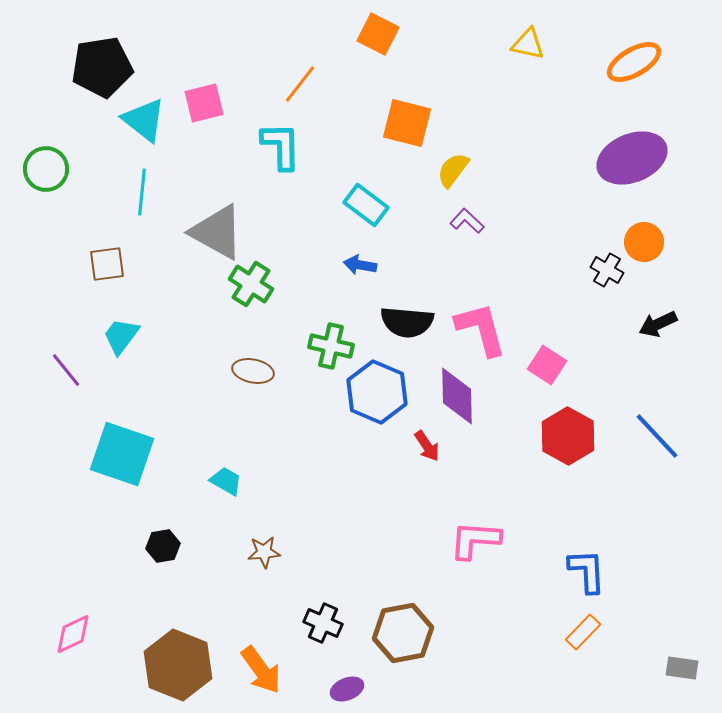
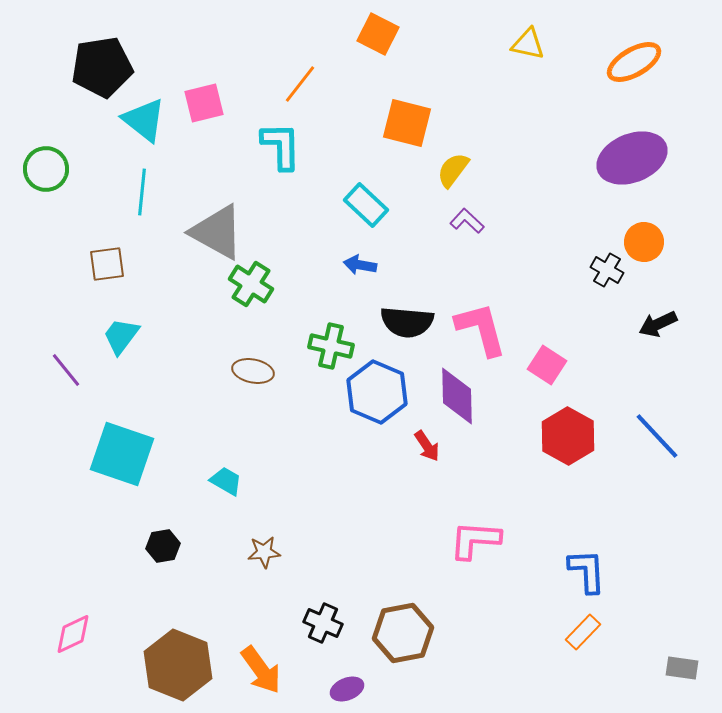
cyan rectangle at (366, 205): rotated 6 degrees clockwise
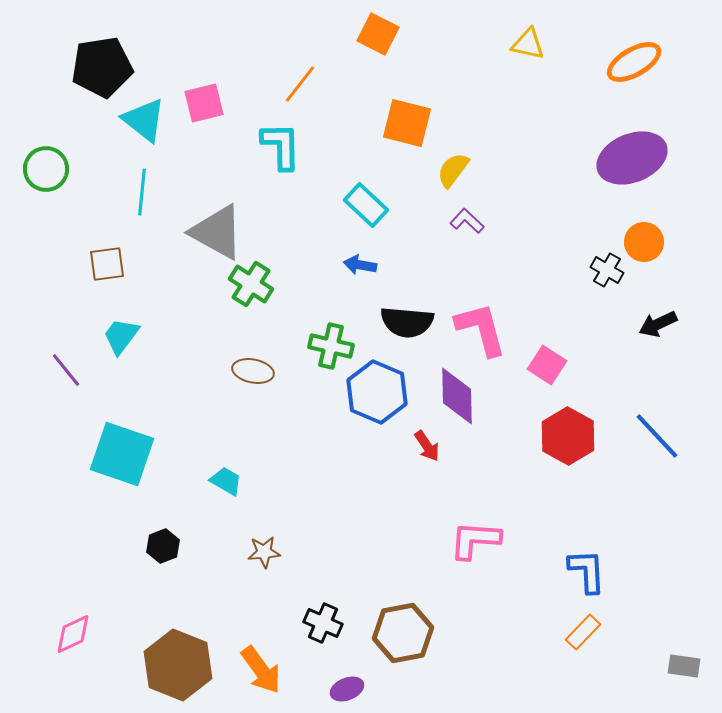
black hexagon at (163, 546): rotated 12 degrees counterclockwise
gray rectangle at (682, 668): moved 2 px right, 2 px up
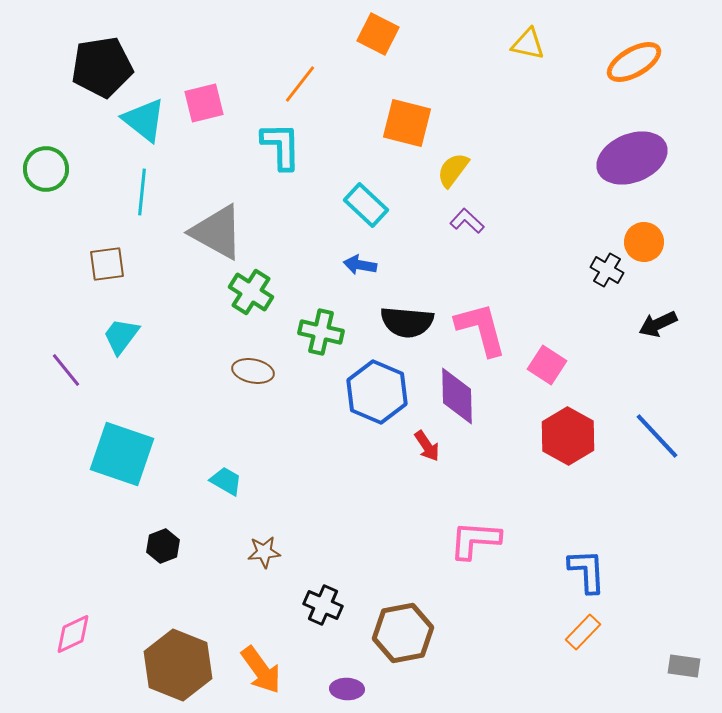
green cross at (251, 284): moved 8 px down
green cross at (331, 346): moved 10 px left, 14 px up
black cross at (323, 623): moved 18 px up
purple ellipse at (347, 689): rotated 24 degrees clockwise
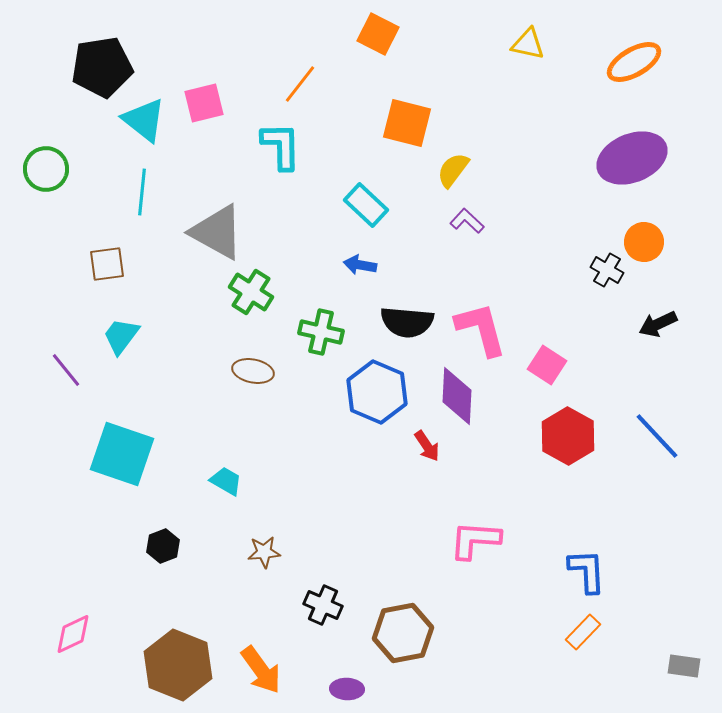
purple diamond at (457, 396): rotated 4 degrees clockwise
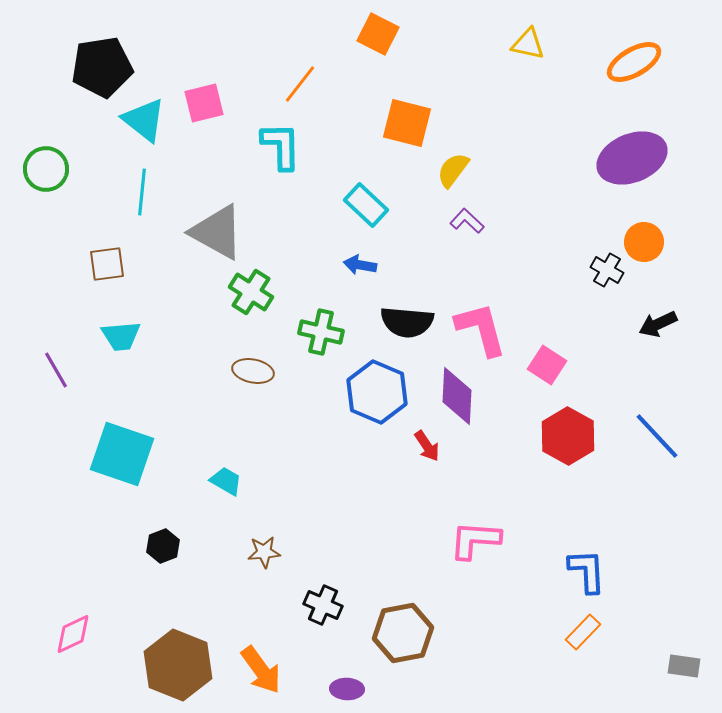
cyan trapezoid at (121, 336): rotated 132 degrees counterclockwise
purple line at (66, 370): moved 10 px left; rotated 9 degrees clockwise
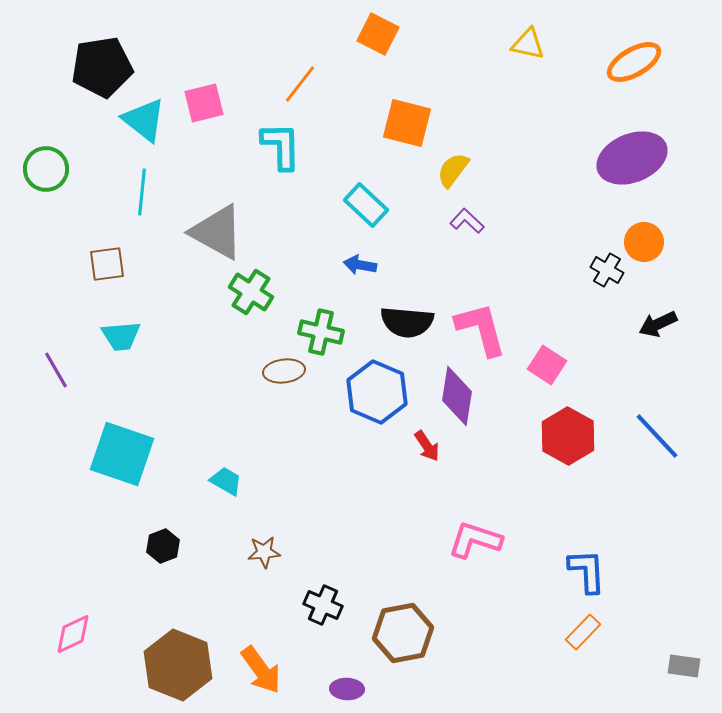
brown ellipse at (253, 371): moved 31 px right; rotated 18 degrees counterclockwise
purple diamond at (457, 396): rotated 6 degrees clockwise
pink L-shape at (475, 540): rotated 14 degrees clockwise
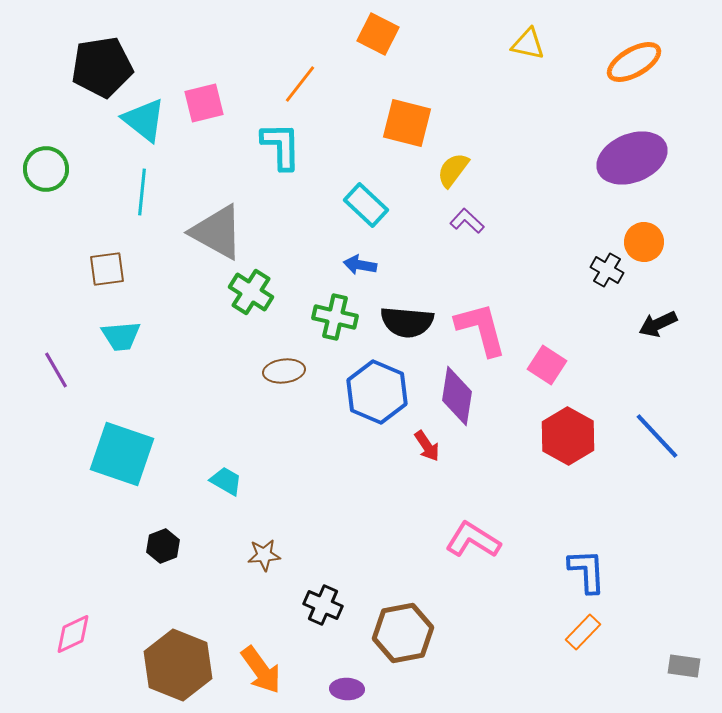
brown square at (107, 264): moved 5 px down
green cross at (321, 332): moved 14 px right, 15 px up
pink L-shape at (475, 540): moved 2 px left; rotated 14 degrees clockwise
brown star at (264, 552): moved 3 px down
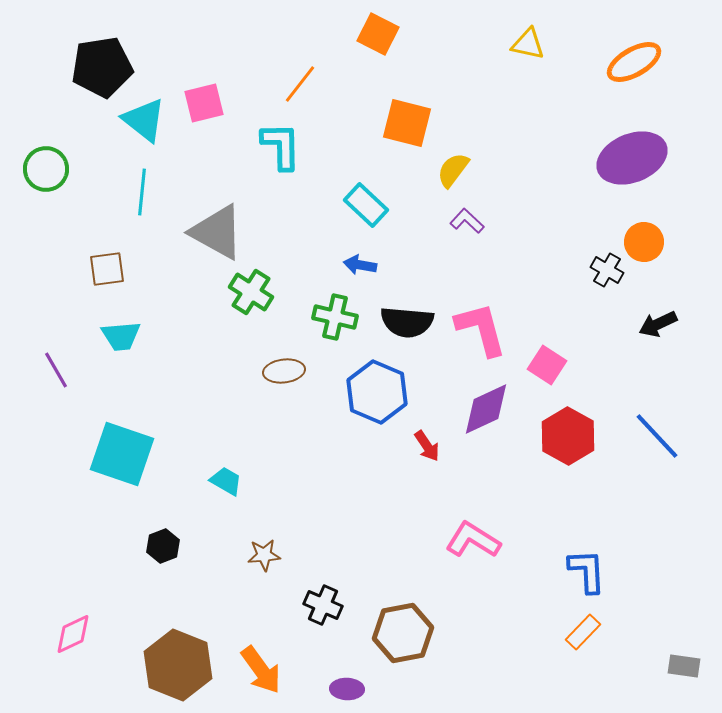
purple diamond at (457, 396): moved 29 px right, 13 px down; rotated 56 degrees clockwise
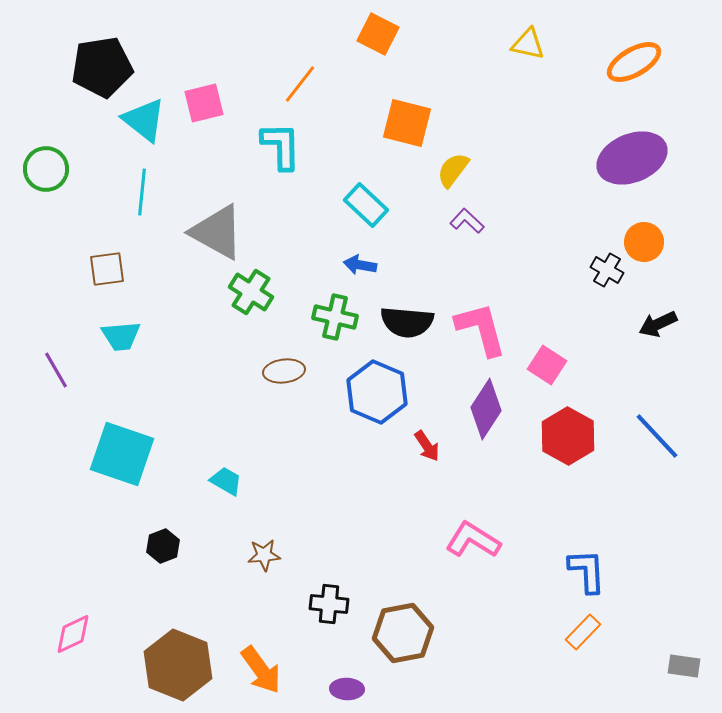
purple diamond at (486, 409): rotated 32 degrees counterclockwise
black cross at (323, 605): moved 6 px right, 1 px up; rotated 18 degrees counterclockwise
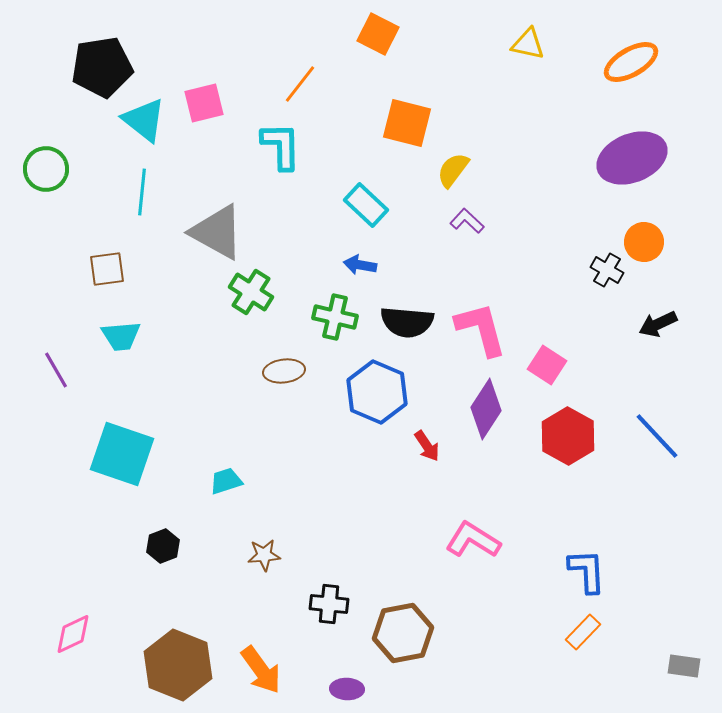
orange ellipse at (634, 62): moved 3 px left
cyan trapezoid at (226, 481): rotated 48 degrees counterclockwise
